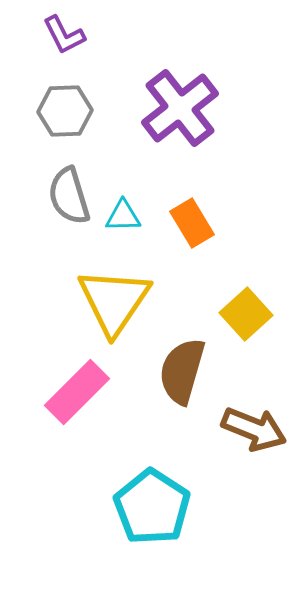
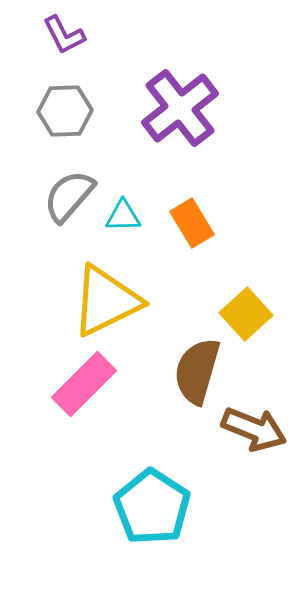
gray semicircle: rotated 58 degrees clockwise
yellow triangle: moved 8 px left; rotated 30 degrees clockwise
brown semicircle: moved 15 px right
pink rectangle: moved 7 px right, 8 px up
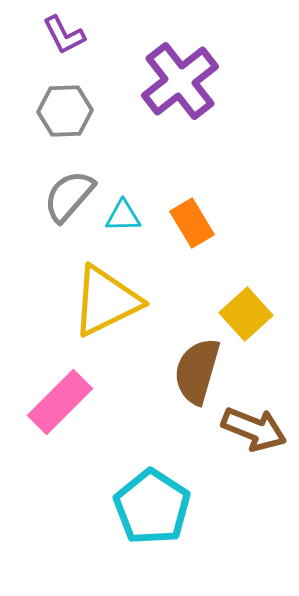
purple cross: moved 27 px up
pink rectangle: moved 24 px left, 18 px down
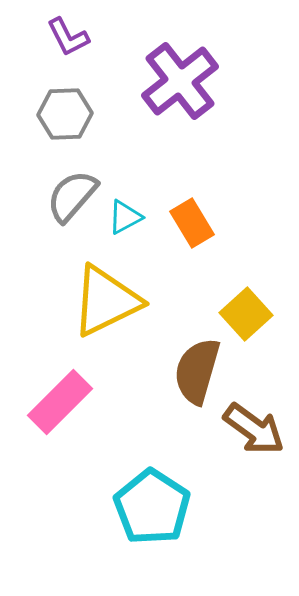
purple L-shape: moved 4 px right, 2 px down
gray hexagon: moved 3 px down
gray semicircle: moved 3 px right
cyan triangle: moved 2 px right, 1 px down; rotated 27 degrees counterclockwise
brown arrow: rotated 14 degrees clockwise
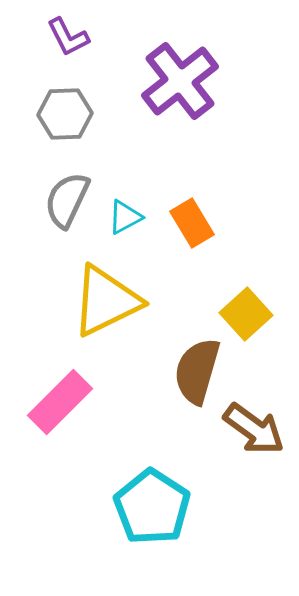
gray semicircle: moved 5 px left, 4 px down; rotated 16 degrees counterclockwise
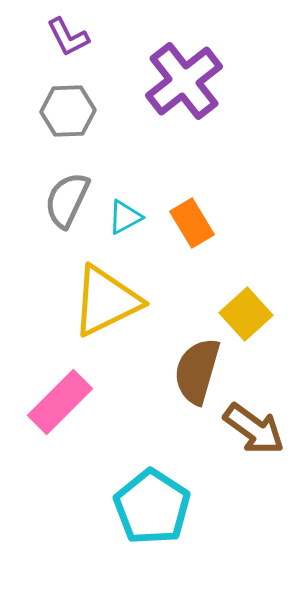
purple cross: moved 4 px right
gray hexagon: moved 3 px right, 3 px up
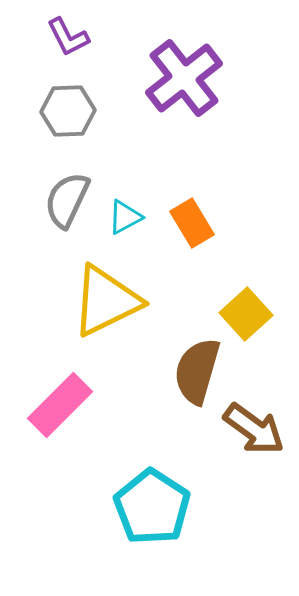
purple cross: moved 3 px up
pink rectangle: moved 3 px down
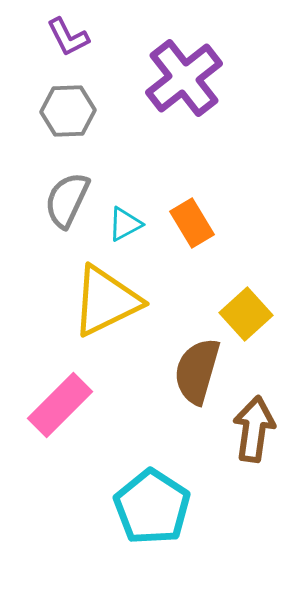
cyan triangle: moved 7 px down
brown arrow: rotated 118 degrees counterclockwise
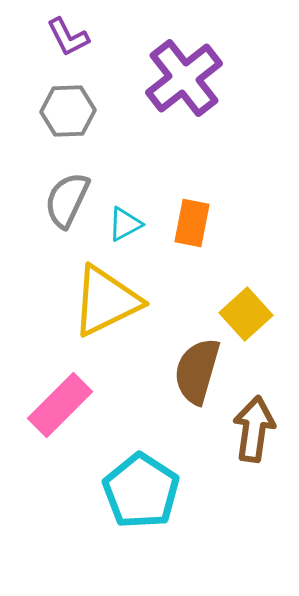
orange rectangle: rotated 42 degrees clockwise
cyan pentagon: moved 11 px left, 16 px up
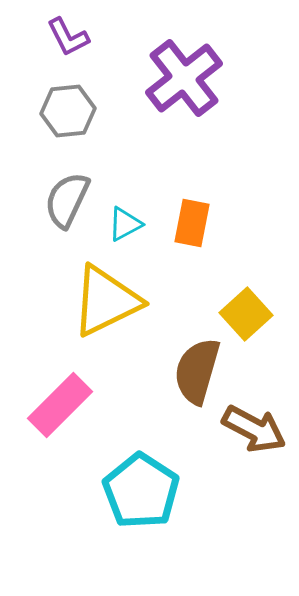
gray hexagon: rotated 4 degrees counterclockwise
brown arrow: rotated 110 degrees clockwise
